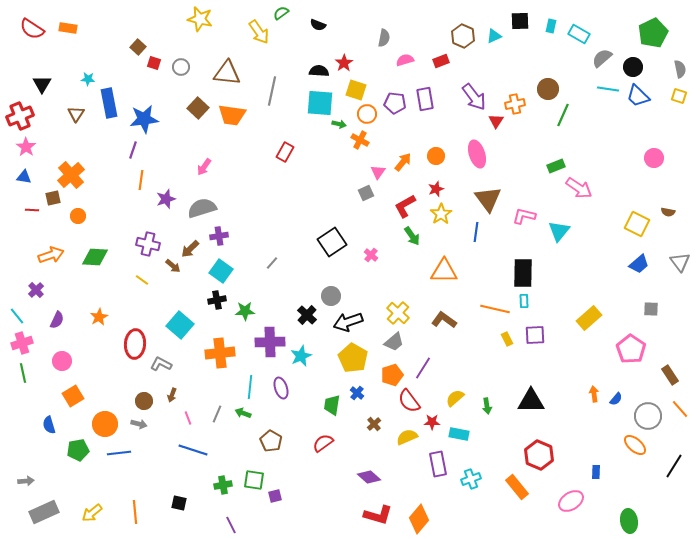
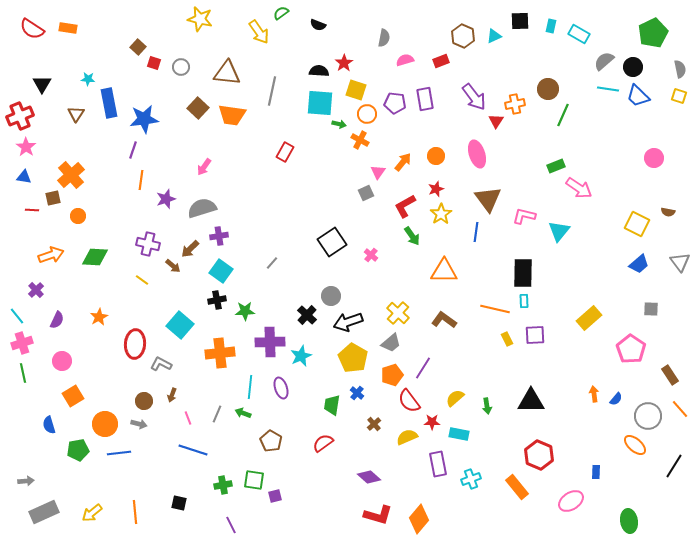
gray semicircle at (602, 58): moved 2 px right, 3 px down
gray trapezoid at (394, 342): moved 3 px left, 1 px down
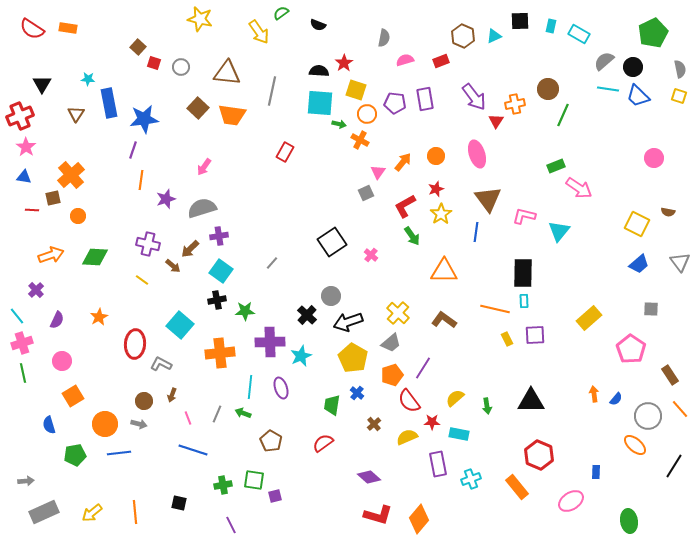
green pentagon at (78, 450): moved 3 px left, 5 px down
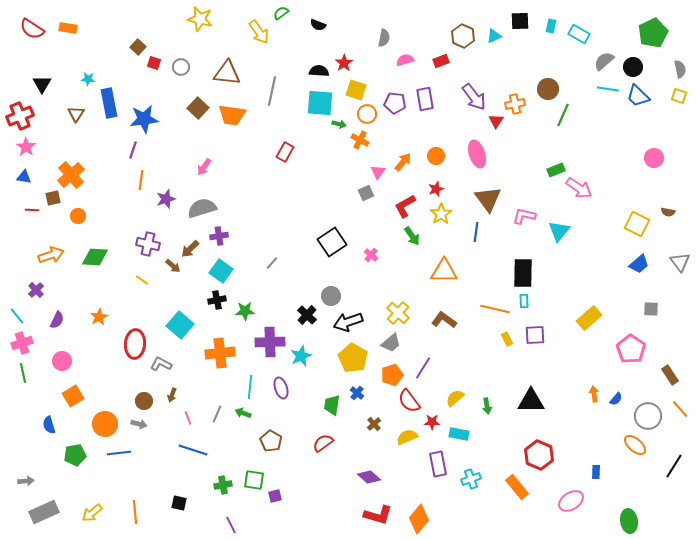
green rectangle at (556, 166): moved 4 px down
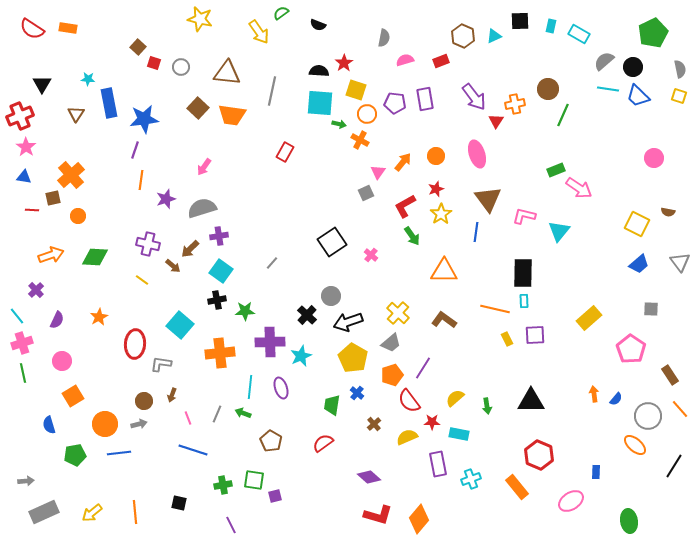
purple line at (133, 150): moved 2 px right
gray L-shape at (161, 364): rotated 20 degrees counterclockwise
gray arrow at (139, 424): rotated 28 degrees counterclockwise
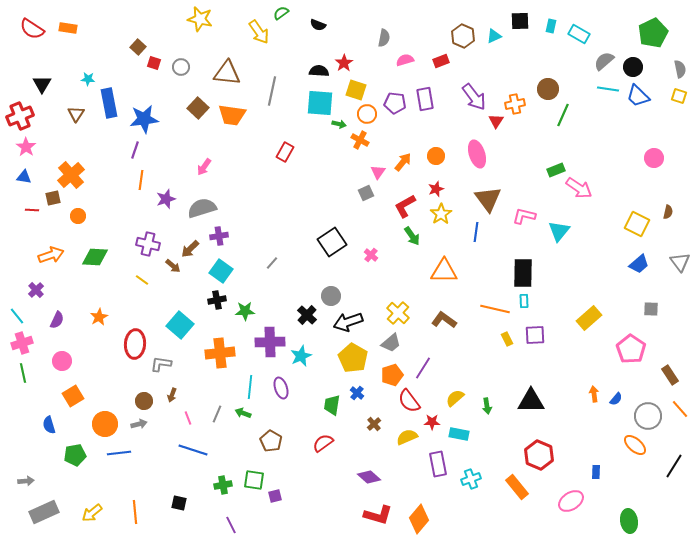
brown semicircle at (668, 212): rotated 88 degrees counterclockwise
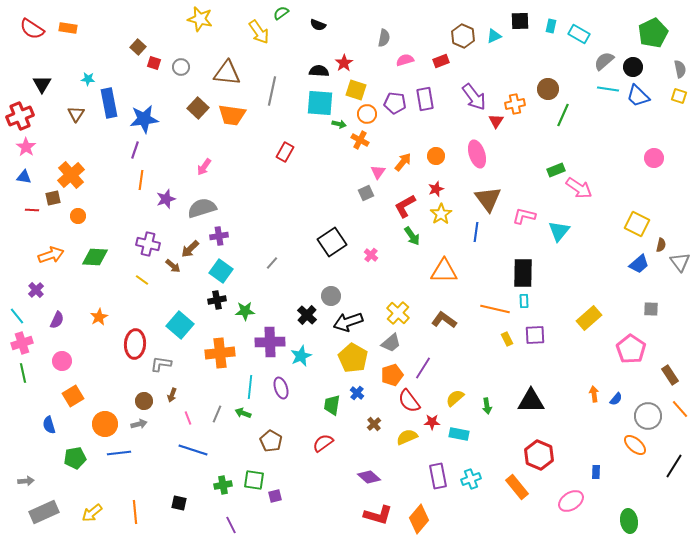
brown semicircle at (668, 212): moved 7 px left, 33 px down
green pentagon at (75, 455): moved 3 px down
purple rectangle at (438, 464): moved 12 px down
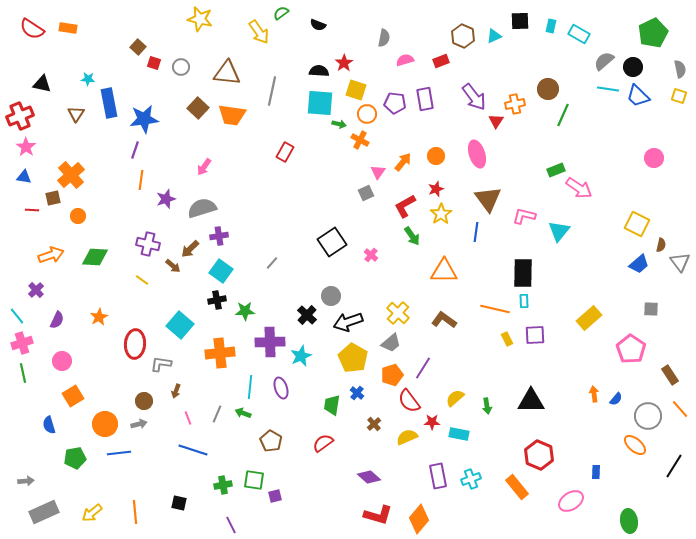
black triangle at (42, 84): rotated 48 degrees counterclockwise
brown arrow at (172, 395): moved 4 px right, 4 px up
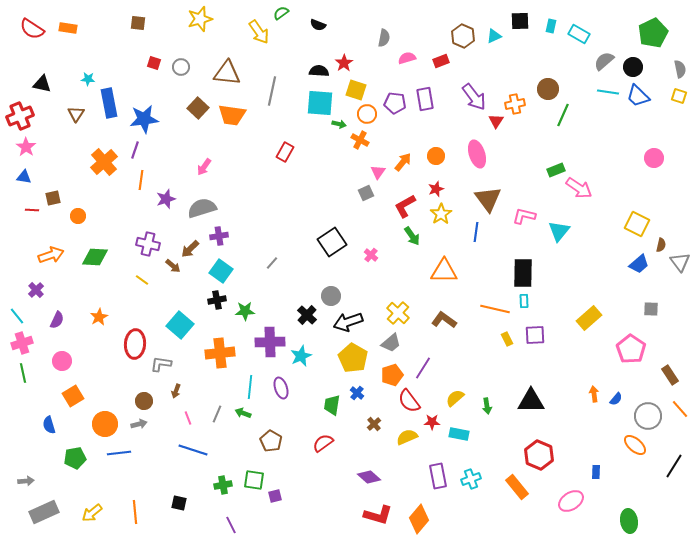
yellow star at (200, 19): rotated 30 degrees counterclockwise
brown square at (138, 47): moved 24 px up; rotated 35 degrees counterclockwise
pink semicircle at (405, 60): moved 2 px right, 2 px up
cyan line at (608, 89): moved 3 px down
orange cross at (71, 175): moved 33 px right, 13 px up
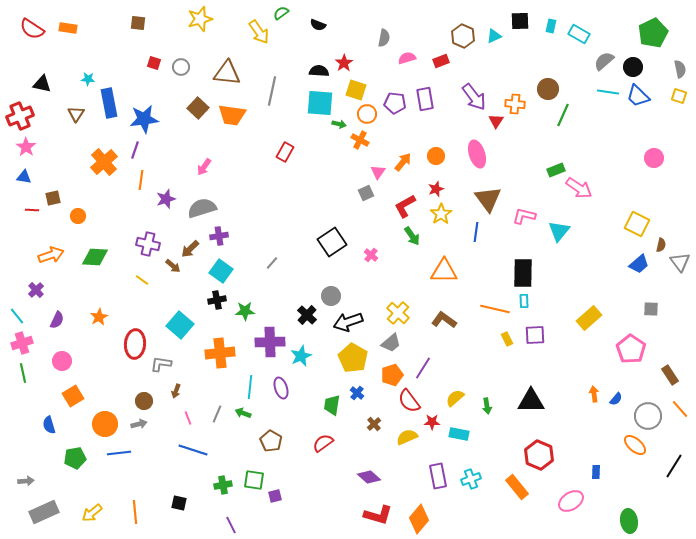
orange cross at (515, 104): rotated 18 degrees clockwise
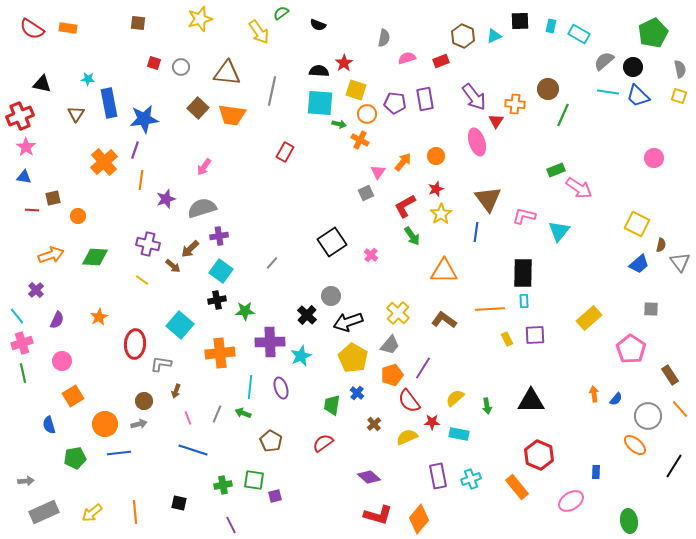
pink ellipse at (477, 154): moved 12 px up
orange line at (495, 309): moved 5 px left; rotated 16 degrees counterclockwise
gray trapezoid at (391, 343): moved 1 px left, 2 px down; rotated 10 degrees counterclockwise
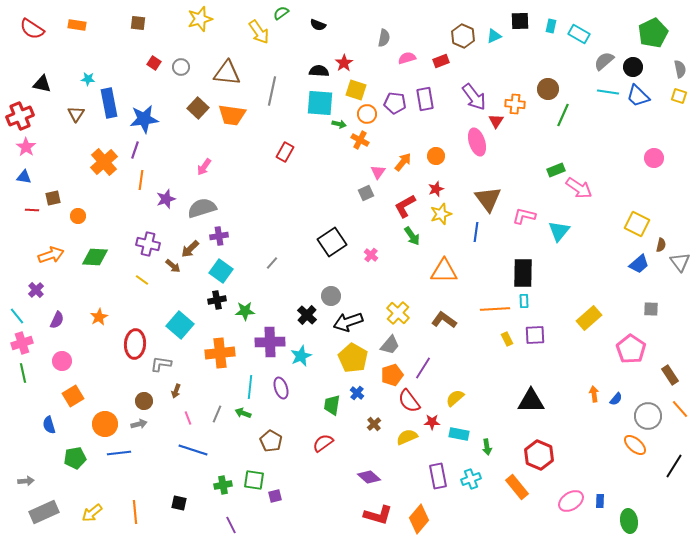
orange rectangle at (68, 28): moved 9 px right, 3 px up
red square at (154, 63): rotated 16 degrees clockwise
yellow star at (441, 214): rotated 15 degrees clockwise
orange line at (490, 309): moved 5 px right
green arrow at (487, 406): moved 41 px down
blue rectangle at (596, 472): moved 4 px right, 29 px down
